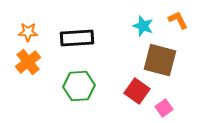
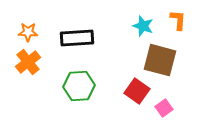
orange L-shape: rotated 30 degrees clockwise
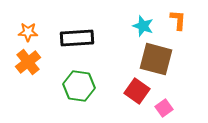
brown square: moved 4 px left, 1 px up
green hexagon: rotated 12 degrees clockwise
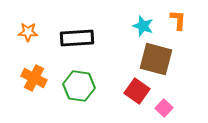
orange cross: moved 6 px right, 16 px down; rotated 25 degrees counterclockwise
pink square: rotated 12 degrees counterclockwise
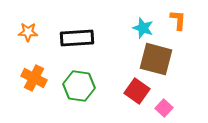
cyan star: moved 2 px down
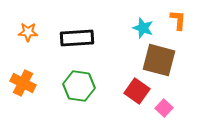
brown square: moved 3 px right, 1 px down
orange cross: moved 11 px left, 5 px down
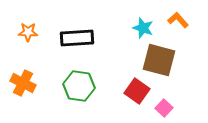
orange L-shape: rotated 45 degrees counterclockwise
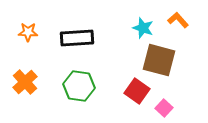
orange cross: moved 2 px right, 1 px up; rotated 20 degrees clockwise
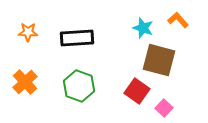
green hexagon: rotated 12 degrees clockwise
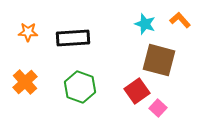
orange L-shape: moved 2 px right
cyan star: moved 2 px right, 4 px up
black rectangle: moved 4 px left
green hexagon: moved 1 px right, 1 px down
red square: rotated 20 degrees clockwise
pink square: moved 6 px left
